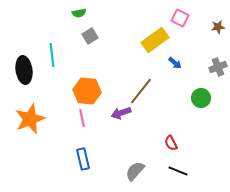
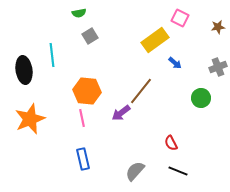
purple arrow: rotated 18 degrees counterclockwise
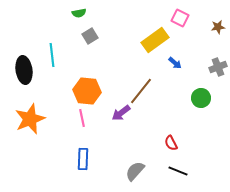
blue rectangle: rotated 15 degrees clockwise
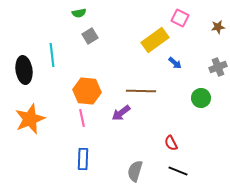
brown line: rotated 52 degrees clockwise
gray semicircle: rotated 25 degrees counterclockwise
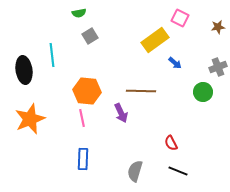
green circle: moved 2 px right, 6 px up
purple arrow: rotated 78 degrees counterclockwise
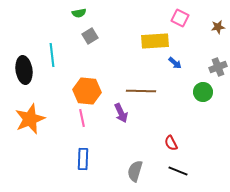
yellow rectangle: moved 1 px down; rotated 32 degrees clockwise
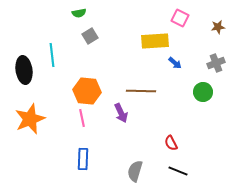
gray cross: moved 2 px left, 4 px up
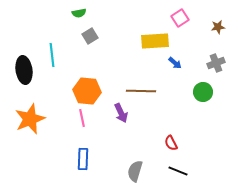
pink square: rotated 30 degrees clockwise
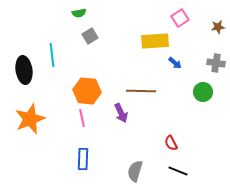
gray cross: rotated 30 degrees clockwise
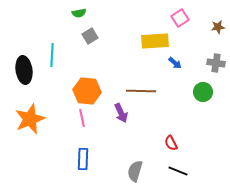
cyan line: rotated 10 degrees clockwise
